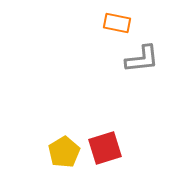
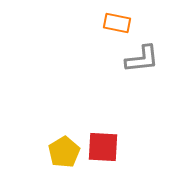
red square: moved 2 px left, 1 px up; rotated 20 degrees clockwise
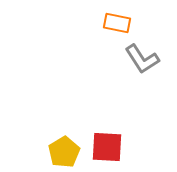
gray L-shape: rotated 63 degrees clockwise
red square: moved 4 px right
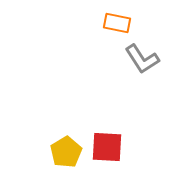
yellow pentagon: moved 2 px right
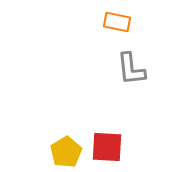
orange rectangle: moved 1 px up
gray L-shape: moved 11 px left, 10 px down; rotated 27 degrees clockwise
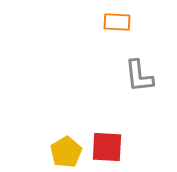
orange rectangle: rotated 8 degrees counterclockwise
gray L-shape: moved 8 px right, 7 px down
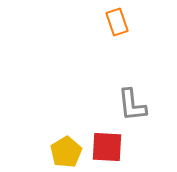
orange rectangle: rotated 68 degrees clockwise
gray L-shape: moved 7 px left, 29 px down
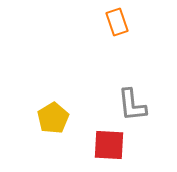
red square: moved 2 px right, 2 px up
yellow pentagon: moved 13 px left, 34 px up
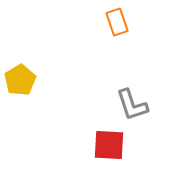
gray L-shape: rotated 12 degrees counterclockwise
yellow pentagon: moved 33 px left, 38 px up
